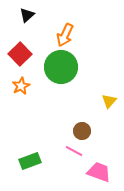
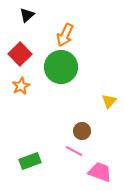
pink trapezoid: moved 1 px right
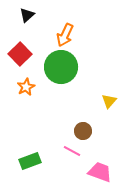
orange star: moved 5 px right, 1 px down
brown circle: moved 1 px right
pink line: moved 2 px left
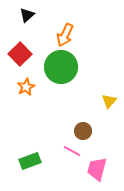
pink trapezoid: moved 3 px left, 3 px up; rotated 95 degrees counterclockwise
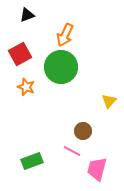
black triangle: rotated 21 degrees clockwise
red square: rotated 15 degrees clockwise
orange star: rotated 24 degrees counterclockwise
green rectangle: moved 2 px right
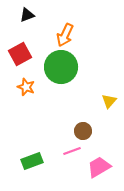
pink line: rotated 48 degrees counterclockwise
pink trapezoid: moved 2 px right, 2 px up; rotated 45 degrees clockwise
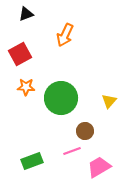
black triangle: moved 1 px left, 1 px up
green circle: moved 31 px down
orange star: rotated 18 degrees counterclockwise
brown circle: moved 2 px right
